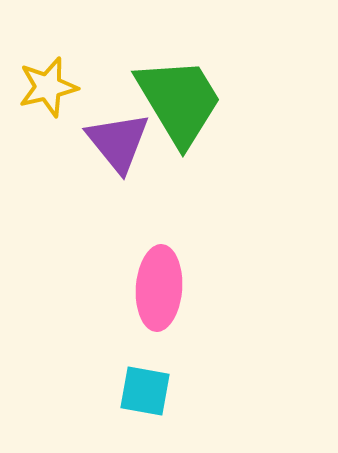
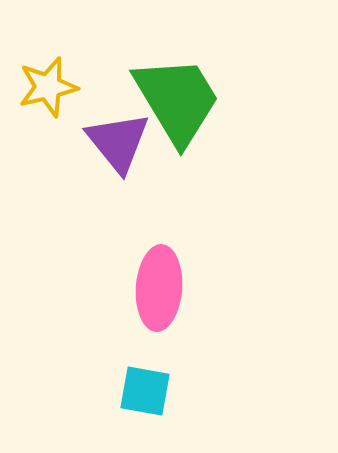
green trapezoid: moved 2 px left, 1 px up
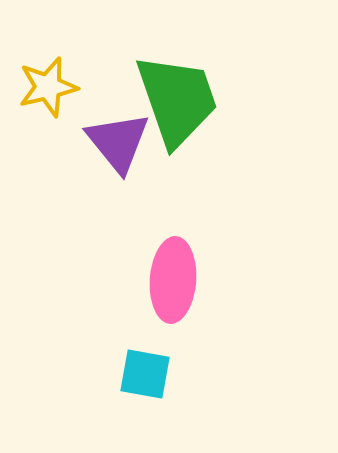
green trapezoid: rotated 12 degrees clockwise
pink ellipse: moved 14 px right, 8 px up
cyan square: moved 17 px up
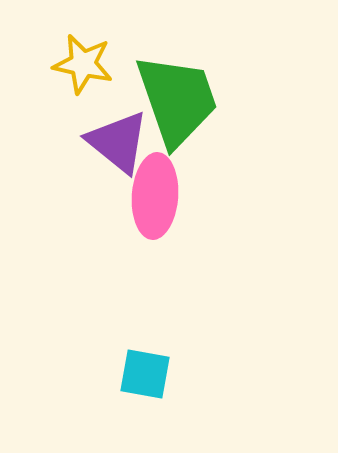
yellow star: moved 35 px right, 23 px up; rotated 26 degrees clockwise
purple triangle: rotated 12 degrees counterclockwise
pink ellipse: moved 18 px left, 84 px up
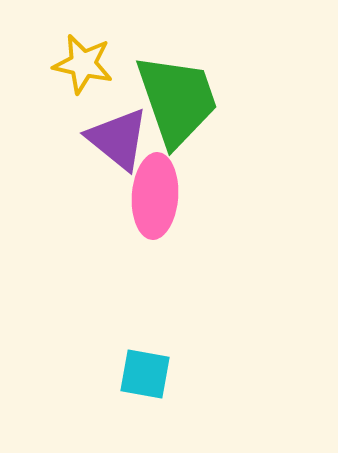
purple triangle: moved 3 px up
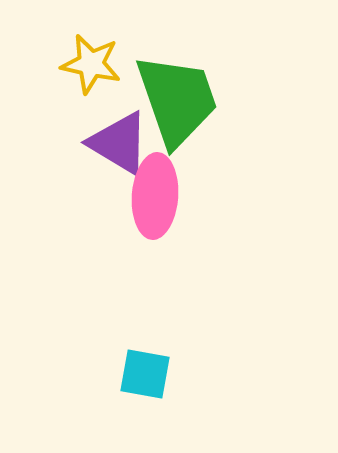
yellow star: moved 8 px right
purple triangle: moved 1 px right, 4 px down; rotated 8 degrees counterclockwise
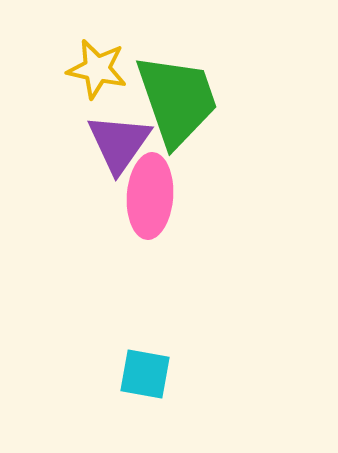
yellow star: moved 6 px right, 5 px down
purple triangle: rotated 34 degrees clockwise
pink ellipse: moved 5 px left
